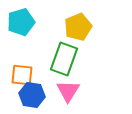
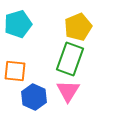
cyan pentagon: moved 3 px left, 2 px down
green rectangle: moved 6 px right
orange square: moved 7 px left, 4 px up
blue hexagon: moved 2 px right, 2 px down; rotated 15 degrees clockwise
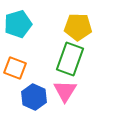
yellow pentagon: rotated 24 degrees clockwise
orange square: moved 3 px up; rotated 15 degrees clockwise
pink triangle: moved 3 px left
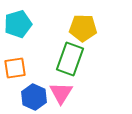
yellow pentagon: moved 5 px right, 1 px down
orange square: rotated 30 degrees counterclockwise
pink triangle: moved 4 px left, 2 px down
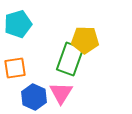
yellow pentagon: moved 2 px right, 12 px down
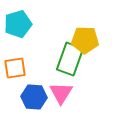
blue hexagon: rotated 20 degrees counterclockwise
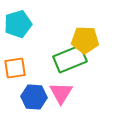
green rectangle: rotated 48 degrees clockwise
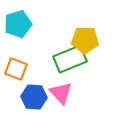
orange square: moved 1 px right, 1 px down; rotated 30 degrees clockwise
pink triangle: rotated 15 degrees counterclockwise
